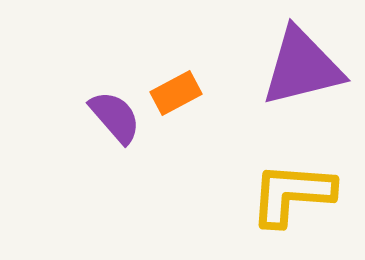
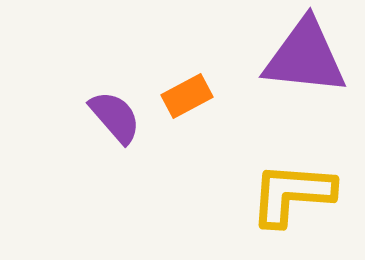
purple triangle: moved 3 px right, 10 px up; rotated 20 degrees clockwise
orange rectangle: moved 11 px right, 3 px down
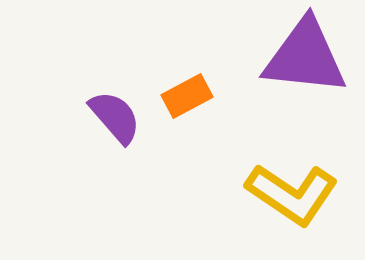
yellow L-shape: rotated 150 degrees counterclockwise
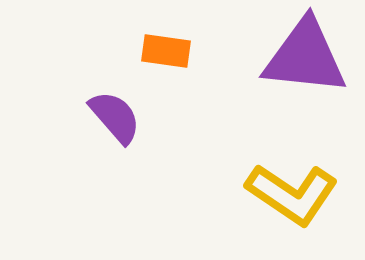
orange rectangle: moved 21 px left, 45 px up; rotated 36 degrees clockwise
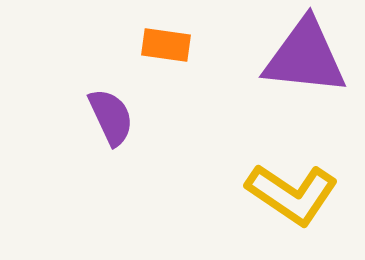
orange rectangle: moved 6 px up
purple semicircle: moved 4 px left; rotated 16 degrees clockwise
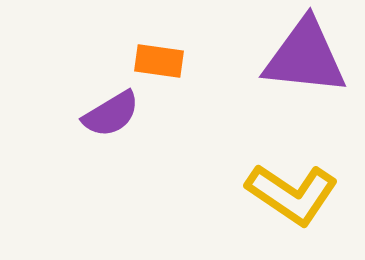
orange rectangle: moved 7 px left, 16 px down
purple semicircle: moved 3 px up; rotated 84 degrees clockwise
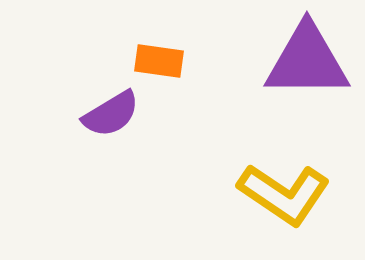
purple triangle: moved 2 px right, 4 px down; rotated 6 degrees counterclockwise
yellow L-shape: moved 8 px left
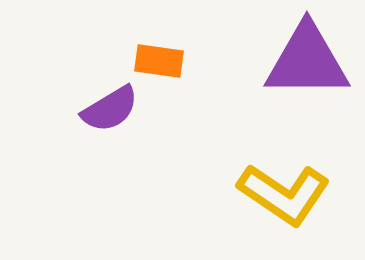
purple semicircle: moved 1 px left, 5 px up
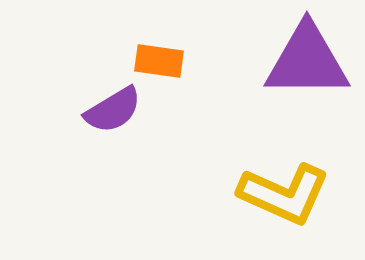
purple semicircle: moved 3 px right, 1 px down
yellow L-shape: rotated 10 degrees counterclockwise
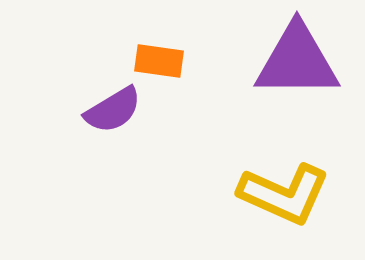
purple triangle: moved 10 px left
